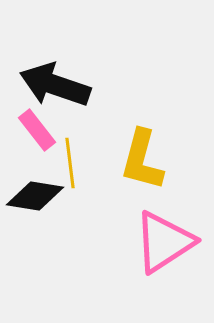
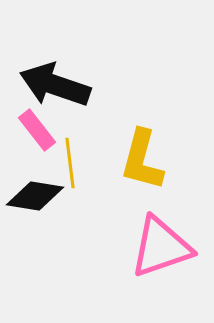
pink triangle: moved 3 px left, 5 px down; rotated 14 degrees clockwise
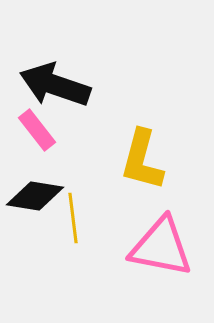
yellow line: moved 3 px right, 55 px down
pink triangle: rotated 30 degrees clockwise
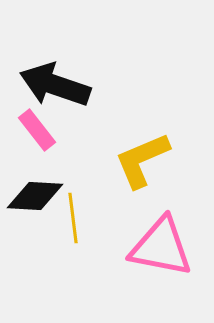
yellow L-shape: rotated 52 degrees clockwise
black diamond: rotated 6 degrees counterclockwise
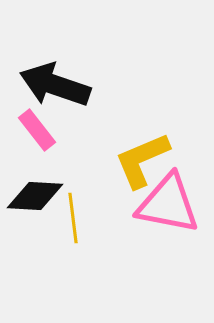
pink triangle: moved 7 px right, 43 px up
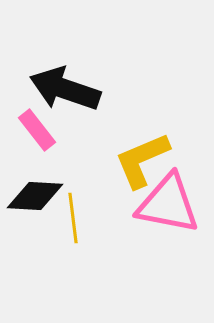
black arrow: moved 10 px right, 4 px down
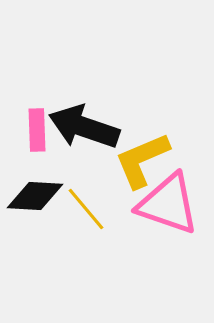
black arrow: moved 19 px right, 38 px down
pink rectangle: rotated 36 degrees clockwise
pink triangle: rotated 8 degrees clockwise
yellow line: moved 13 px right, 9 px up; rotated 33 degrees counterclockwise
